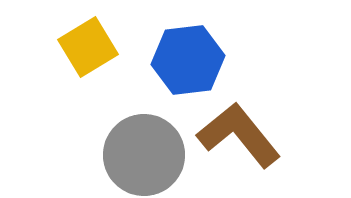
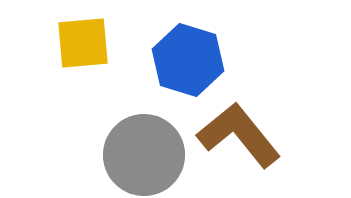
yellow square: moved 5 px left, 4 px up; rotated 26 degrees clockwise
blue hexagon: rotated 24 degrees clockwise
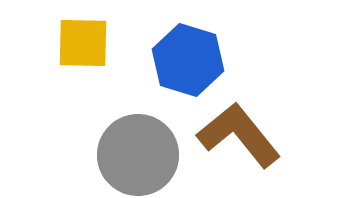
yellow square: rotated 6 degrees clockwise
gray circle: moved 6 px left
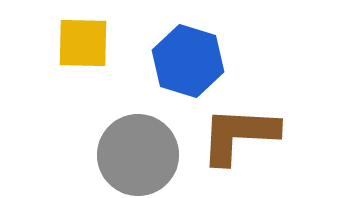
blue hexagon: moved 1 px down
brown L-shape: rotated 48 degrees counterclockwise
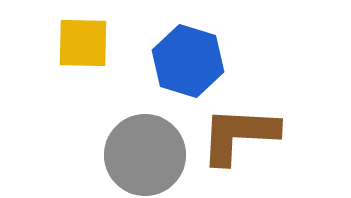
gray circle: moved 7 px right
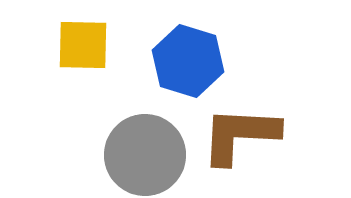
yellow square: moved 2 px down
brown L-shape: moved 1 px right
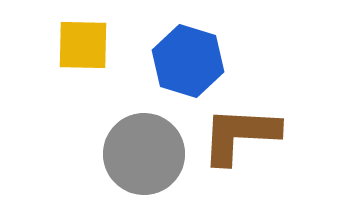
gray circle: moved 1 px left, 1 px up
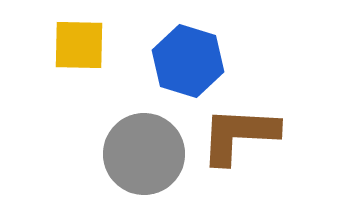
yellow square: moved 4 px left
brown L-shape: moved 1 px left
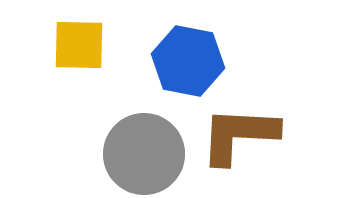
blue hexagon: rotated 6 degrees counterclockwise
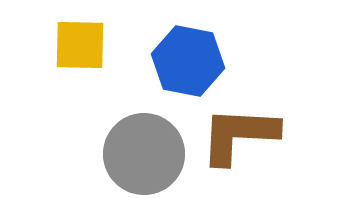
yellow square: moved 1 px right
